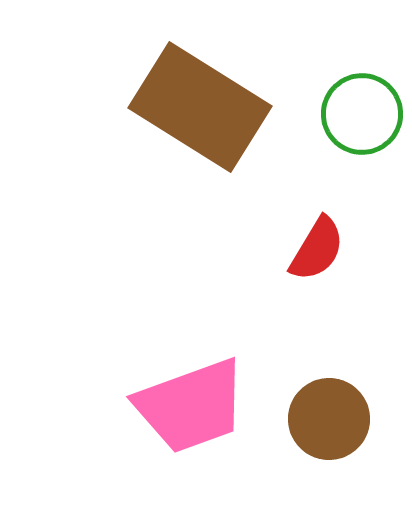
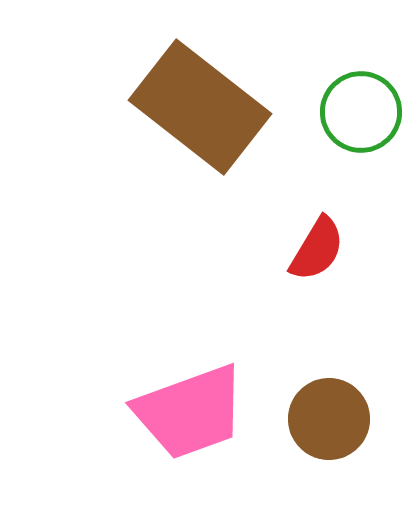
brown rectangle: rotated 6 degrees clockwise
green circle: moved 1 px left, 2 px up
pink trapezoid: moved 1 px left, 6 px down
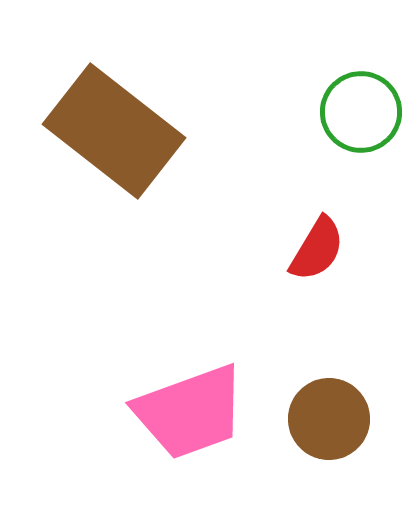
brown rectangle: moved 86 px left, 24 px down
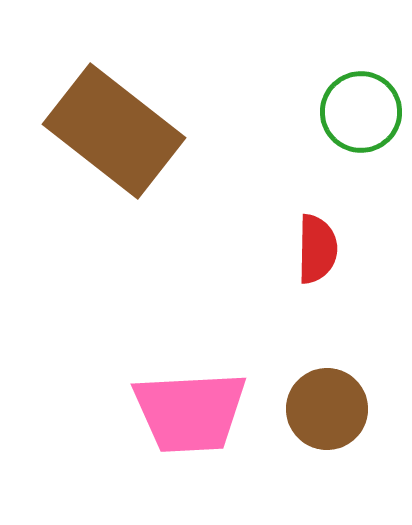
red semicircle: rotated 30 degrees counterclockwise
pink trapezoid: rotated 17 degrees clockwise
brown circle: moved 2 px left, 10 px up
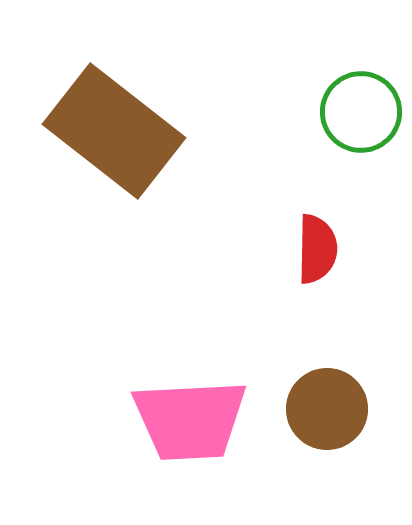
pink trapezoid: moved 8 px down
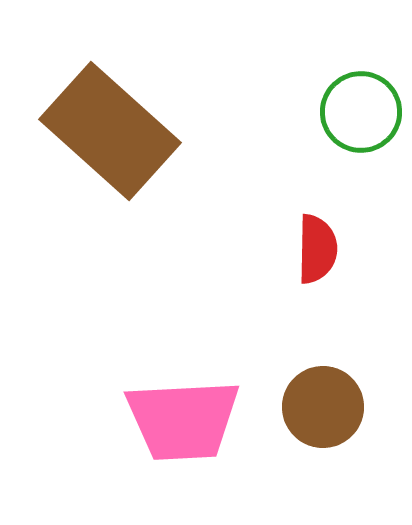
brown rectangle: moved 4 px left; rotated 4 degrees clockwise
brown circle: moved 4 px left, 2 px up
pink trapezoid: moved 7 px left
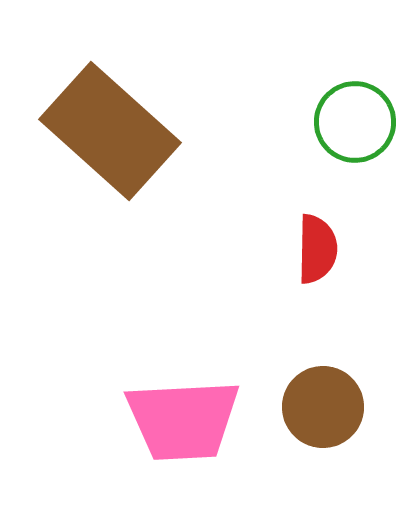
green circle: moved 6 px left, 10 px down
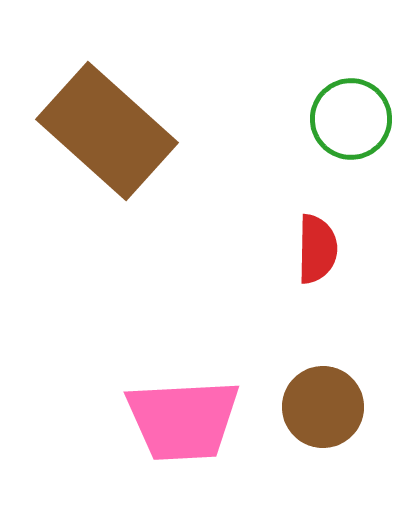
green circle: moved 4 px left, 3 px up
brown rectangle: moved 3 px left
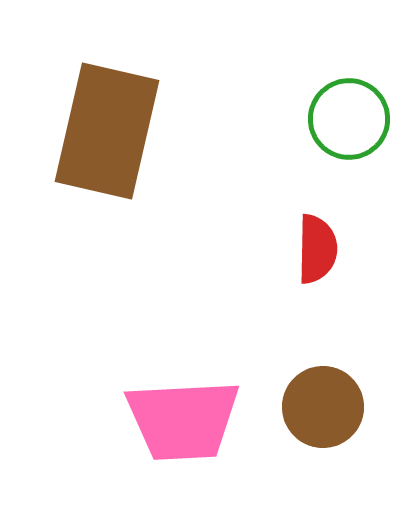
green circle: moved 2 px left
brown rectangle: rotated 61 degrees clockwise
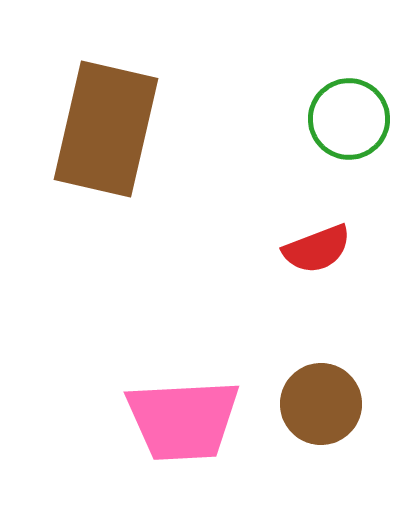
brown rectangle: moved 1 px left, 2 px up
red semicircle: rotated 68 degrees clockwise
brown circle: moved 2 px left, 3 px up
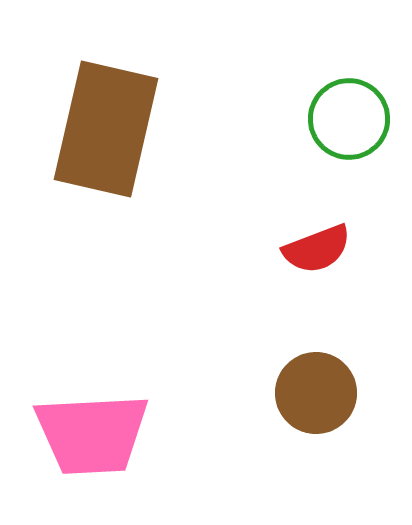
brown circle: moved 5 px left, 11 px up
pink trapezoid: moved 91 px left, 14 px down
